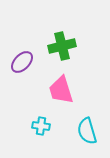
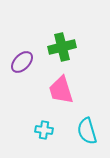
green cross: moved 1 px down
cyan cross: moved 3 px right, 4 px down
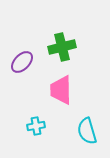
pink trapezoid: rotated 16 degrees clockwise
cyan cross: moved 8 px left, 4 px up; rotated 18 degrees counterclockwise
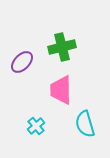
cyan cross: rotated 30 degrees counterclockwise
cyan semicircle: moved 2 px left, 7 px up
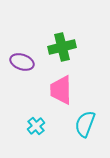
purple ellipse: rotated 65 degrees clockwise
cyan semicircle: rotated 36 degrees clockwise
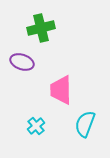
green cross: moved 21 px left, 19 px up
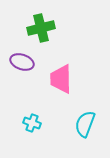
pink trapezoid: moved 11 px up
cyan cross: moved 4 px left, 3 px up; rotated 30 degrees counterclockwise
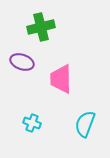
green cross: moved 1 px up
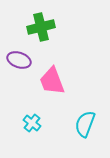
purple ellipse: moved 3 px left, 2 px up
pink trapezoid: moved 9 px left, 2 px down; rotated 20 degrees counterclockwise
cyan cross: rotated 18 degrees clockwise
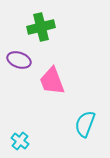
cyan cross: moved 12 px left, 18 px down
